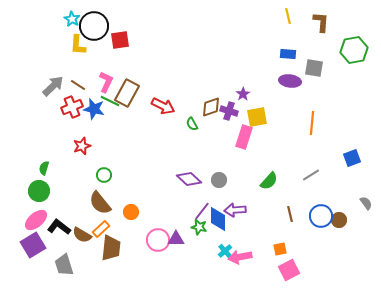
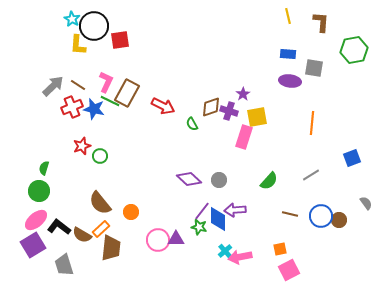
green circle at (104, 175): moved 4 px left, 19 px up
brown line at (290, 214): rotated 63 degrees counterclockwise
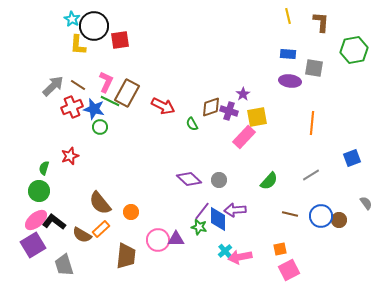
pink rectangle at (244, 137): rotated 25 degrees clockwise
red star at (82, 146): moved 12 px left, 10 px down
green circle at (100, 156): moved 29 px up
black L-shape at (59, 227): moved 5 px left, 5 px up
brown trapezoid at (111, 248): moved 15 px right, 8 px down
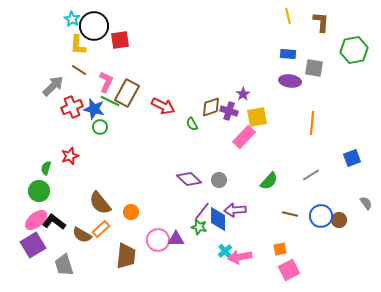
brown line at (78, 85): moved 1 px right, 15 px up
green semicircle at (44, 168): moved 2 px right
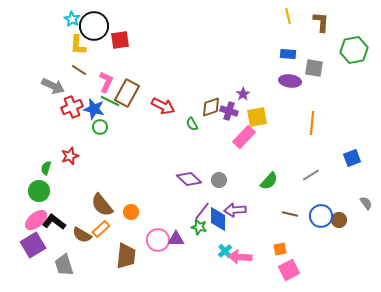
gray arrow at (53, 86): rotated 70 degrees clockwise
brown semicircle at (100, 203): moved 2 px right, 2 px down
pink arrow at (240, 257): rotated 15 degrees clockwise
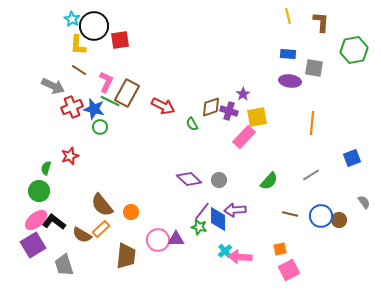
gray semicircle at (366, 203): moved 2 px left, 1 px up
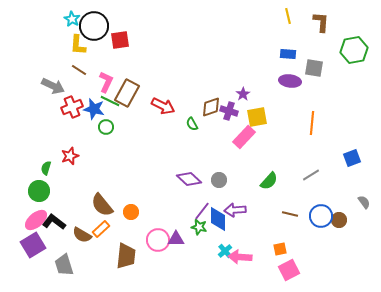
green circle at (100, 127): moved 6 px right
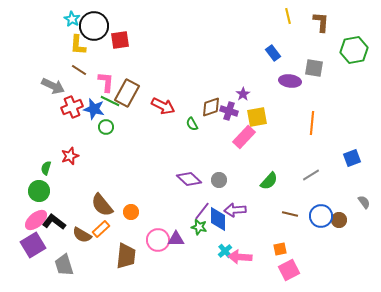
blue rectangle at (288, 54): moved 15 px left, 1 px up; rotated 49 degrees clockwise
pink L-shape at (106, 82): rotated 20 degrees counterclockwise
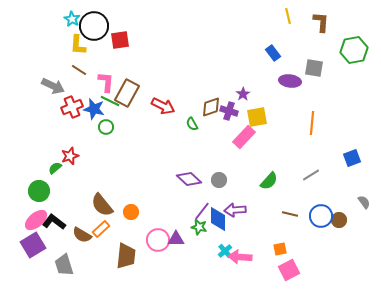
green semicircle at (46, 168): moved 9 px right; rotated 32 degrees clockwise
